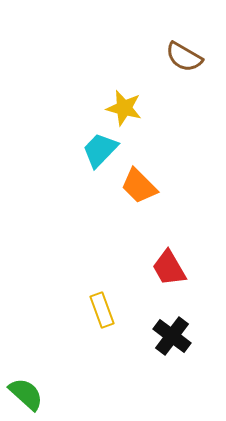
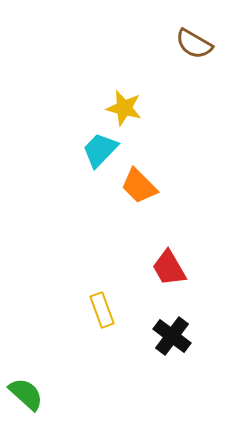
brown semicircle: moved 10 px right, 13 px up
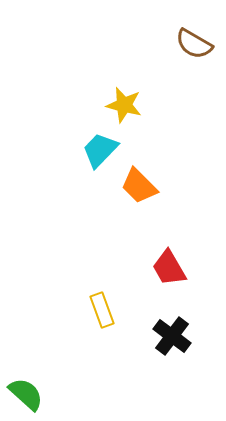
yellow star: moved 3 px up
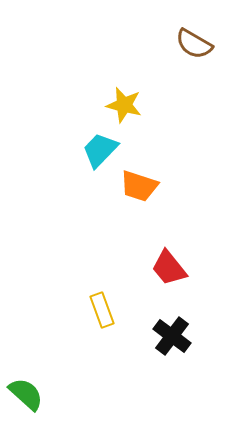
orange trapezoid: rotated 27 degrees counterclockwise
red trapezoid: rotated 9 degrees counterclockwise
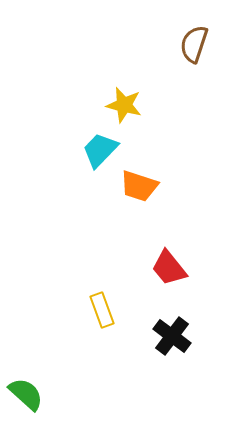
brown semicircle: rotated 78 degrees clockwise
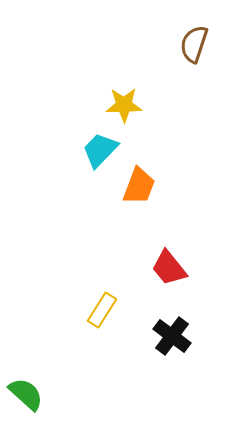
yellow star: rotated 15 degrees counterclockwise
orange trapezoid: rotated 87 degrees counterclockwise
yellow rectangle: rotated 52 degrees clockwise
